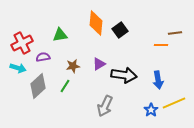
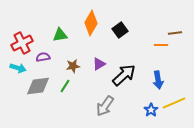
orange diamond: moved 5 px left; rotated 25 degrees clockwise
black arrow: rotated 50 degrees counterclockwise
gray diamond: rotated 35 degrees clockwise
gray arrow: rotated 10 degrees clockwise
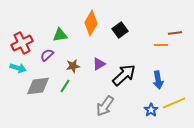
purple semicircle: moved 4 px right, 2 px up; rotated 32 degrees counterclockwise
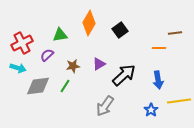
orange diamond: moved 2 px left
orange line: moved 2 px left, 3 px down
yellow line: moved 5 px right, 2 px up; rotated 15 degrees clockwise
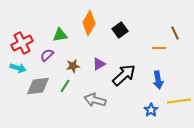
brown line: rotated 72 degrees clockwise
gray arrow: moved 10 px left, 6 px up; rotated 70 degrees clockwise
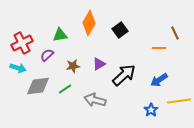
blue arrow: moved 1 px right; rotated 66 degrees clockwise
green line: moved 3 px down; rotated 24 degrees clockwise
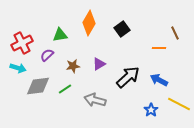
black square: moved 2 px right, 1 px up
black arrow: moved 4 px right, 2 px down
blue arrow: rotated 60 degrees clockwise
yellow line: moved 3 px down; rotated 35 degrees clockwise
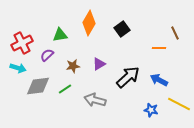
blue star: rotated 24 degrees counterclockwise
